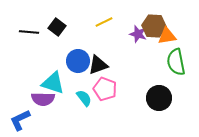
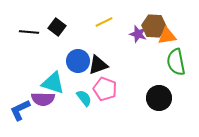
blue L-shape: moved 10 px up
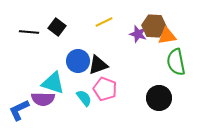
blue L-shape: moved 1 px left
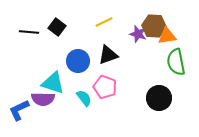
black triangle: moved 10 px right, 10 px up
pink pentagon: moved 2 px up
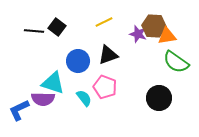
black line: moved 5 px right, 1 px up
green semicircle: rotated 44 degrees counterclockwise
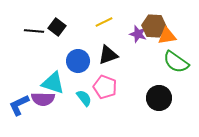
blue L-shape: moved 5 px up
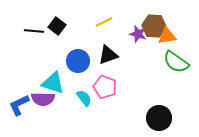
black square: moved 1 px up
black circle: moved 20 px down
